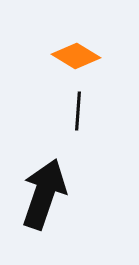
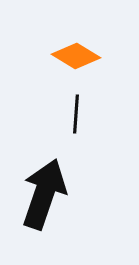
black line: moved 2 px left, 3 px down
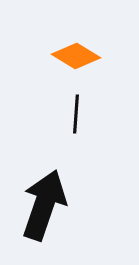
black arrow: moved 11 px down
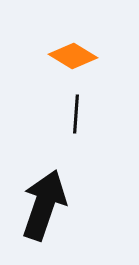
orange diamond: moved 3 px left
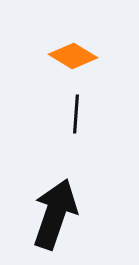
black arrow: moved 11 px right, 9 px down
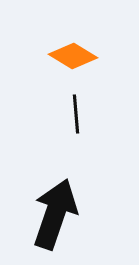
black line: rotated 9 degrees counterclockwise
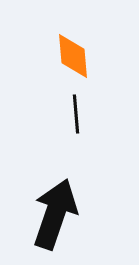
orange diamond: rotated 54 degrees clockwise
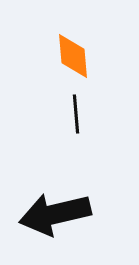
black arrow: rotated 122 degrees counterclockwise
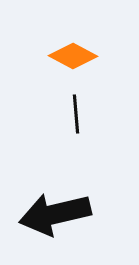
orange diamond: rotated 57 degrees counterclockwise
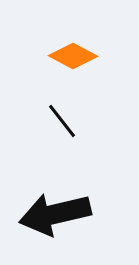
black line: moved 14 px left, 7 px down; rotated 33 degrees counterclockwise
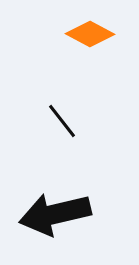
orange diamond: moved 17 px right, 22 px up
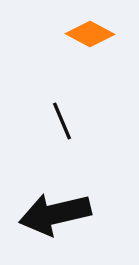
black line: rotated 15 degrees clockwise
